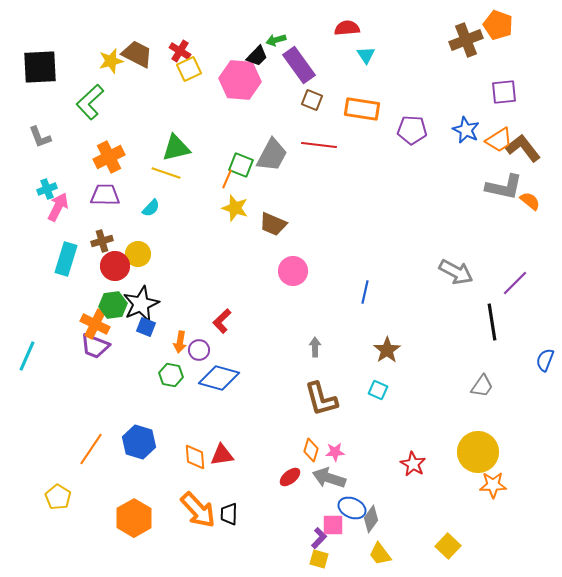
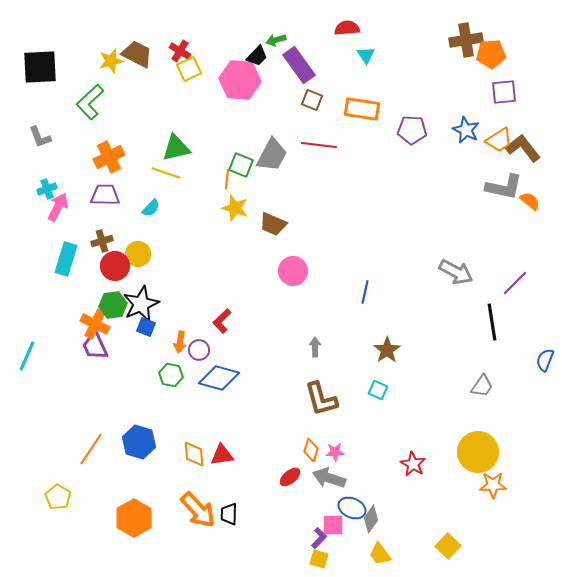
orange pentagon at (498, 25): moved 7 px left, 29 px down; rotated 24 degrees counterclockwise
brown cross at (466, 40): rotated 12 degrees clockwise
orange line at (227, 179): rotated 18 degrees counterclockwise
purple trapezoid at (95, 346): rotated 44 degrees clockwise
orange diamond at (195, 457): moved 1 px left, 3 px up
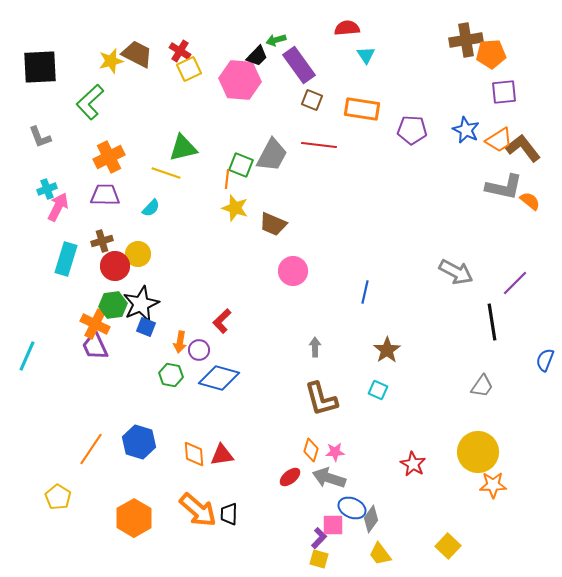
green triangle at (176, 148): moved 7 px right
orange arrow at (198, 510): rotated 6 degrees counterclockwise
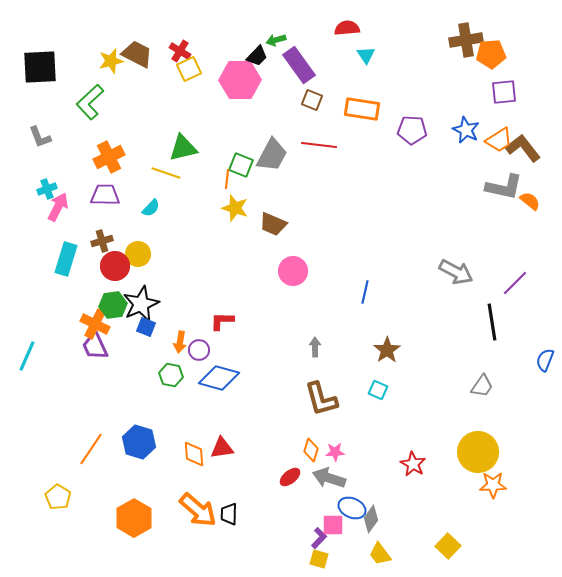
pink hexagon at (240, 80): rotated 6 degrees counterclockwise
red L-shape at (222, 321): rotated 45 degrees clockwise
red triangle at (222, 455): moved 7 px up
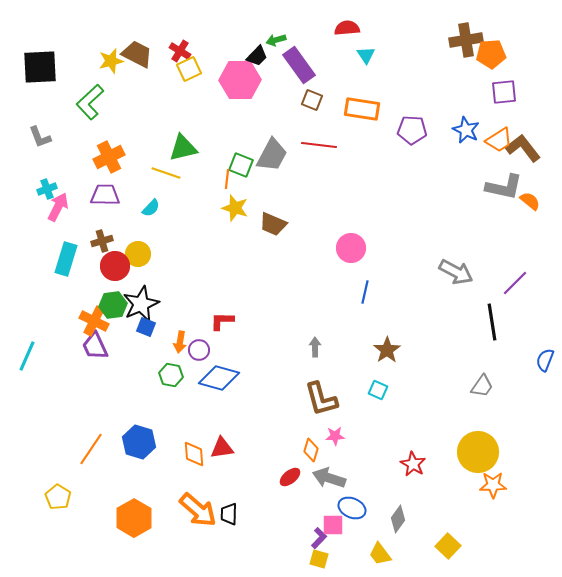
pink circle at (293, 271): moved 58 px right, 23 px up
orange cross at (95, 324): moved 1 px left, 3 px up
pink star at (335, 452): moved 16 px up
gray diamond at (371, 519): moved 27 px right
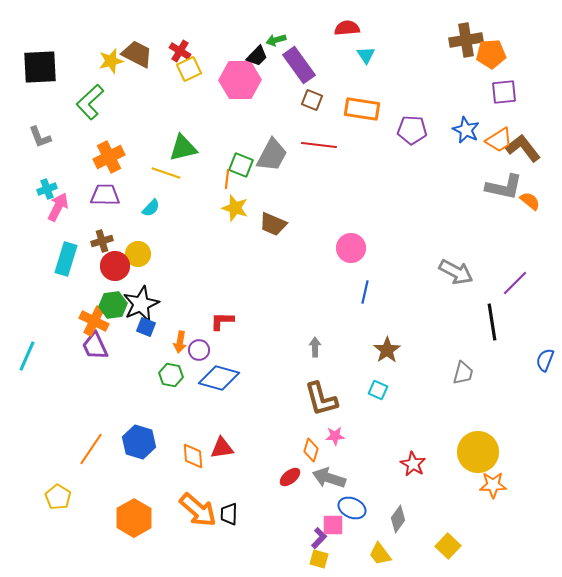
gray trapezoid at (482, 386): moved 19 px left, 13 px up; rotated 20 degrees counterclockwise
orange diamond at (194, 454): moved 1 px left, 2 px down
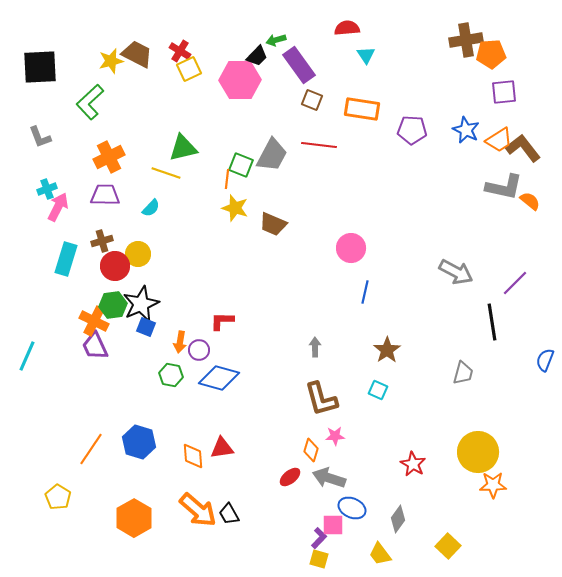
black trapezoid at (229, 514): rotated 30 degrees counterclockwise
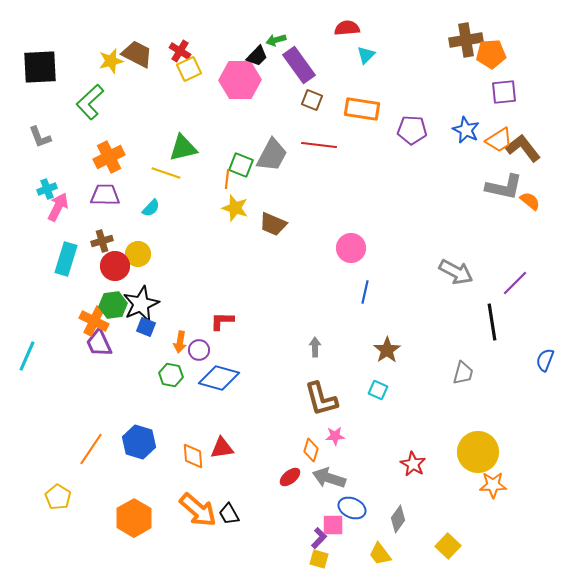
cyan triangle at (366, 55): rotated 18 degrees clockwise
purple trapezoid at (95, 346): moved 4 px right, 3 px up
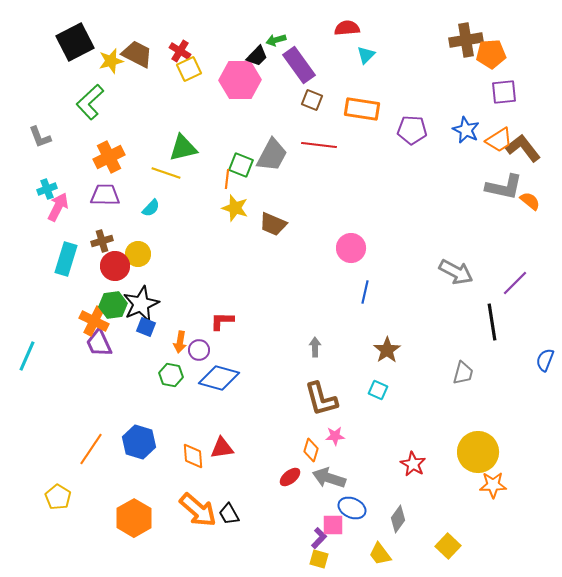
black square at (40, 67): moved 35 px right, 25 px up; rotated 24 degrees counterclockwise
